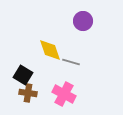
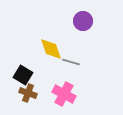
yellow diamond: moved 1 px right, 1 px up
brown cross: rotated 12 degrees clockwise
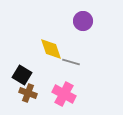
black square: moved 1 px left
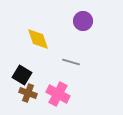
yellow diamond: moved 13 px left, 10 px up
pink cross: moved 6 px left
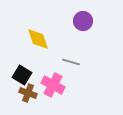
pink cross: moved 5 px left, 9 px up
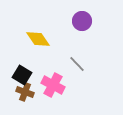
purple circle: moved 1 px left
yellow diamond: rotated 15 degrees counterclockwise
gray line: moved 6 px right, 2 px down; rotated 30 degrees clockwise
brown cross: moved 3 px left, 1 px up
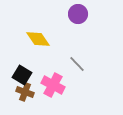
purple circle: moved 4 px left, 7 px up
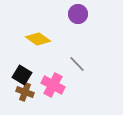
yellow diamond: rotated 20 degrees counterclockwise
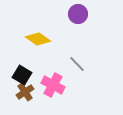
brown cross: rotated 36 degrees clockwise
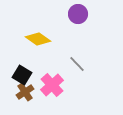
pink cross: moved 1 px left; rotated 20 degrees clockwise
